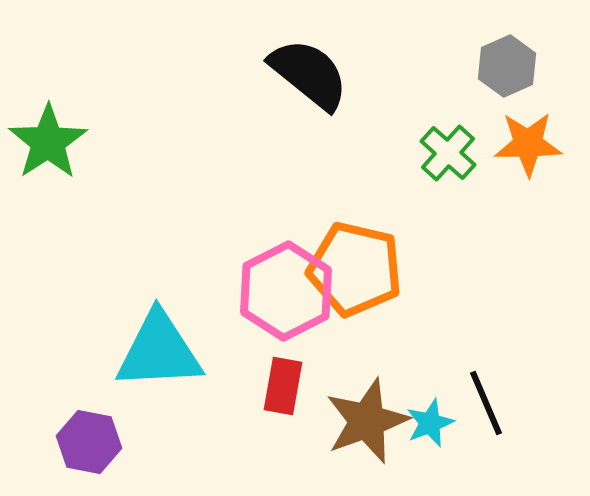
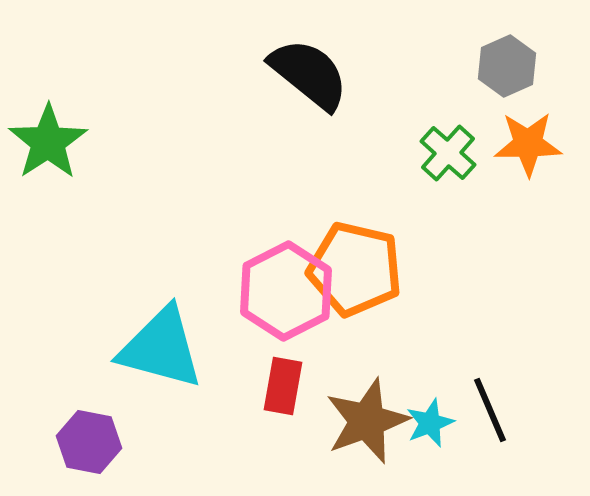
cyan triangle: moved 2 px right, 3 px up; rotated 18 degrees clockwise
black line: moved 4 px right, 7 px down
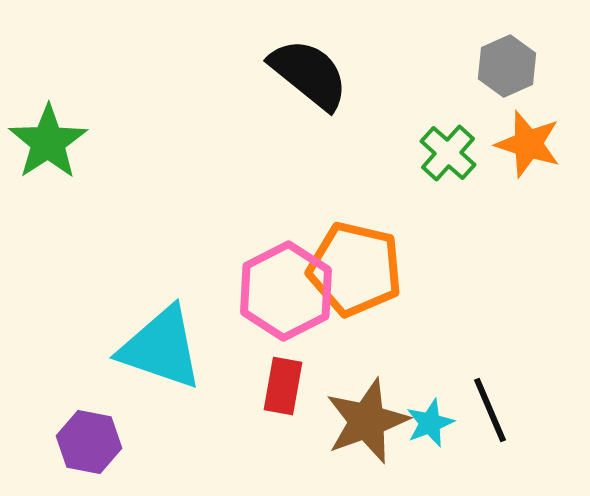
orange star: rotated 18 degrees clockwise
cyan triangle: rotated 4 degrees clockwise
